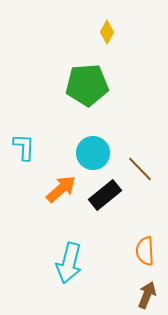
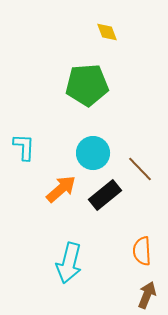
yellow diamond: rotated 50 degrees counterclockwise
orange semicircle: moved 3 px left
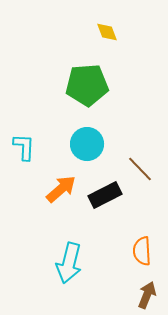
cyan circle: moved 6 px left, 9 px up
black rectangle: rotated 12 degrees clockwise
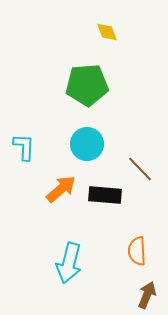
black rectangle: rotated 32 degrees clockwise
orange semicircle: moved 5 px left
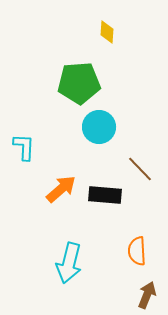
yellow diamond: rotated 25 degrees clockwise
green pentagon: moved 8 px left, 2 px up
cyan circle: moved 12 px right, 17 px up
